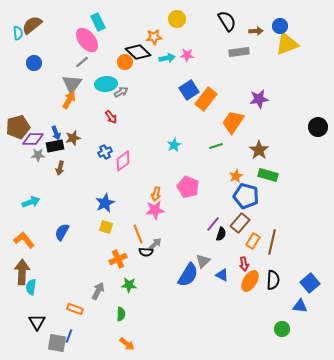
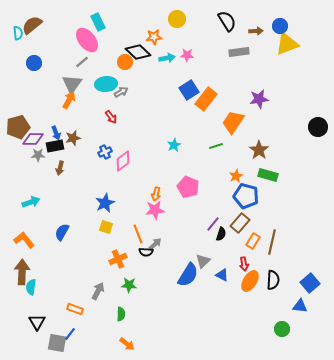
blue line at (69, 336): moved 1 px right, 2 px up; rotated 16 degrees clockwise
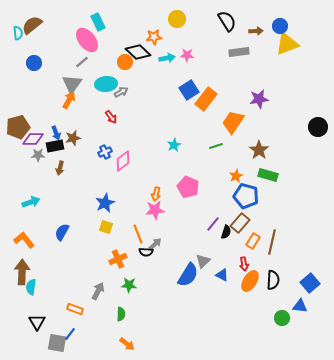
black semicircle at (221, 234): moved 5 px right, 2 px up
green circle at (282, 329): moved 11 px up
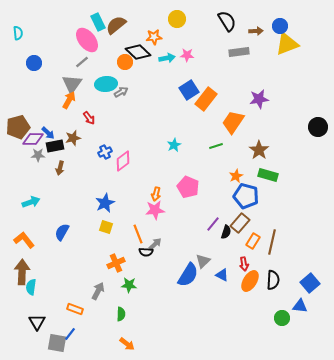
brown semicircle at (32, 25): moved 84 px right
red arrow at (111, 117): moved 22 px left, 1 px down
blue arrow at (56, 133): moved 8 px left; rotated 24 degrees counterclockwise
orange cross at (118, 259): moved 2 px left, 4 px down
